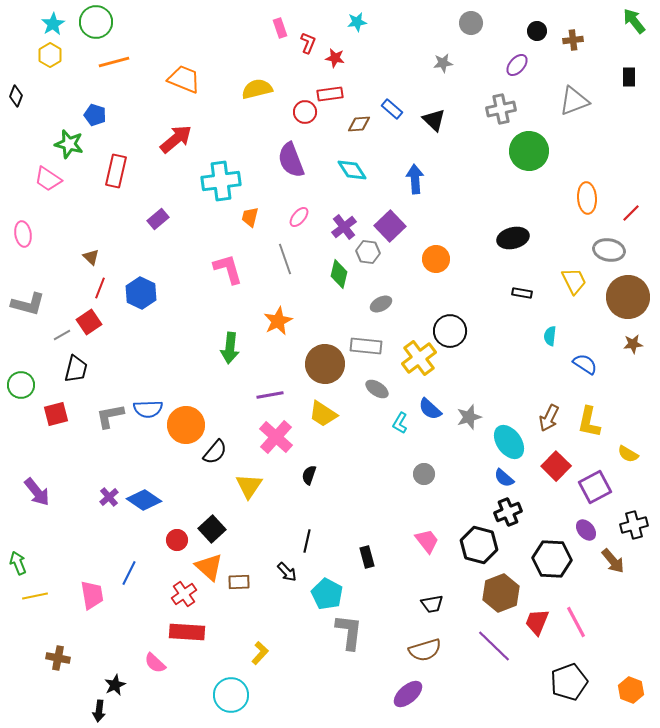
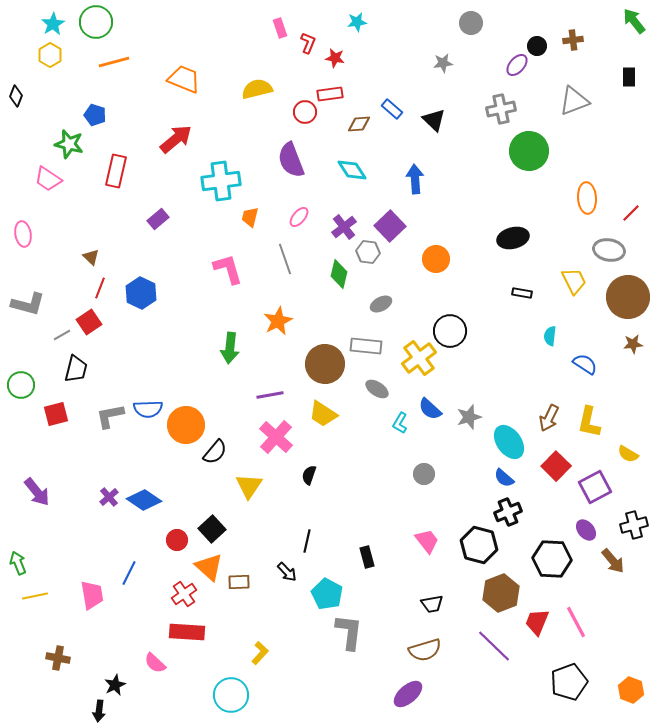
black circle at (537, 31): moved 15 px down
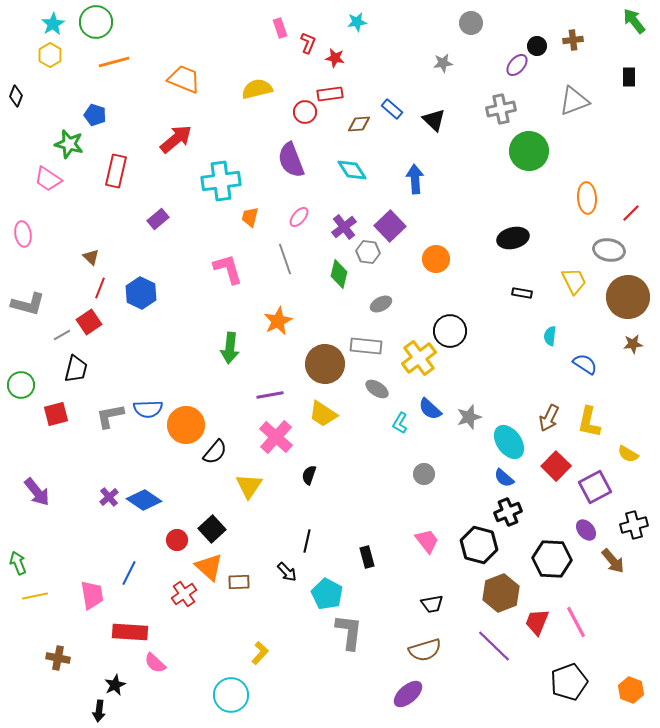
red rectangle at (187, 632): moved 57 px left
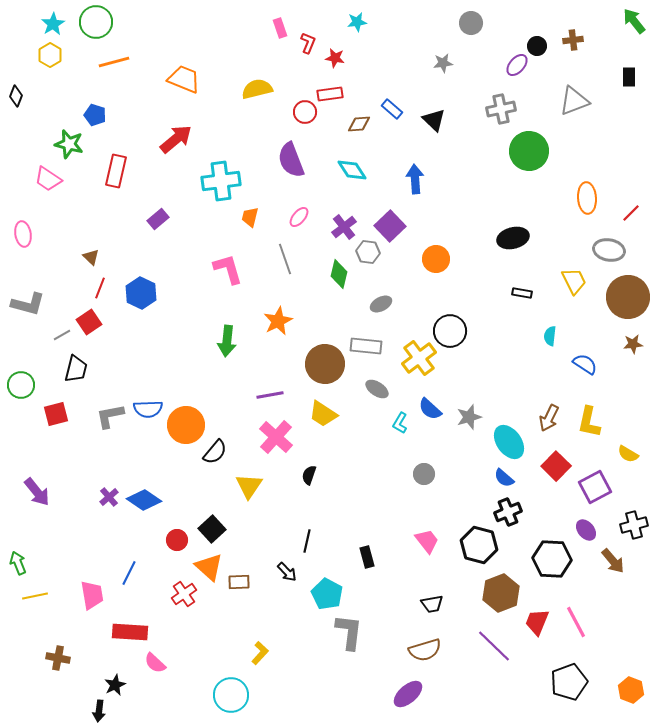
green arrow at (230, 348): moved 3 px left, 7 px up
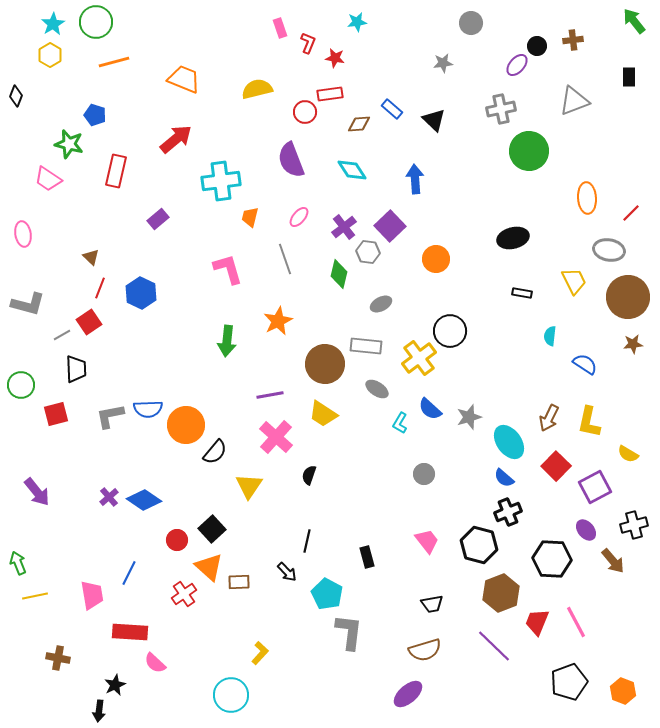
black trapezoid at (76, 369): rotated 16 degrees counterclockwise
orange hexagon at (631, 690): moved 8 px left, 1 px down
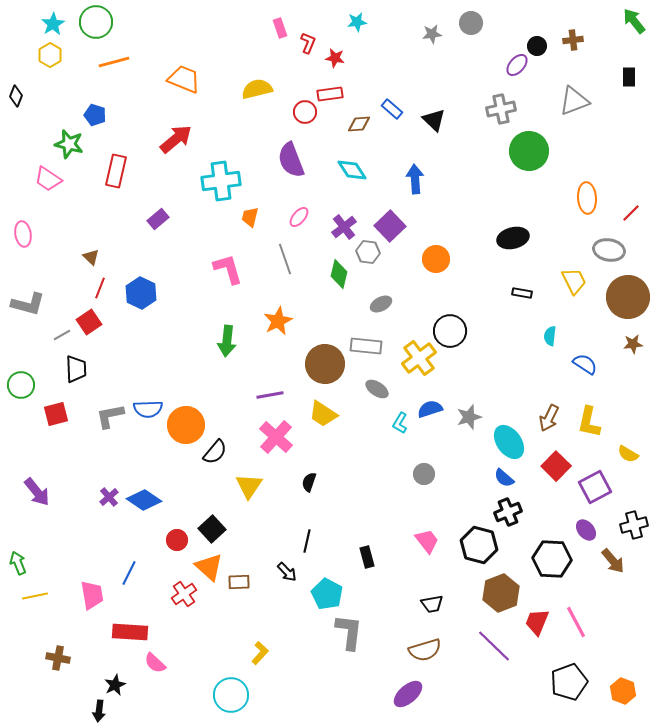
gray star at (443, 63): moved 11 px left, 29 px up
blue semicircle at (430, 409): rotated 120 degrees clockwise
black semicircle at (309, 475): moved 7 px down
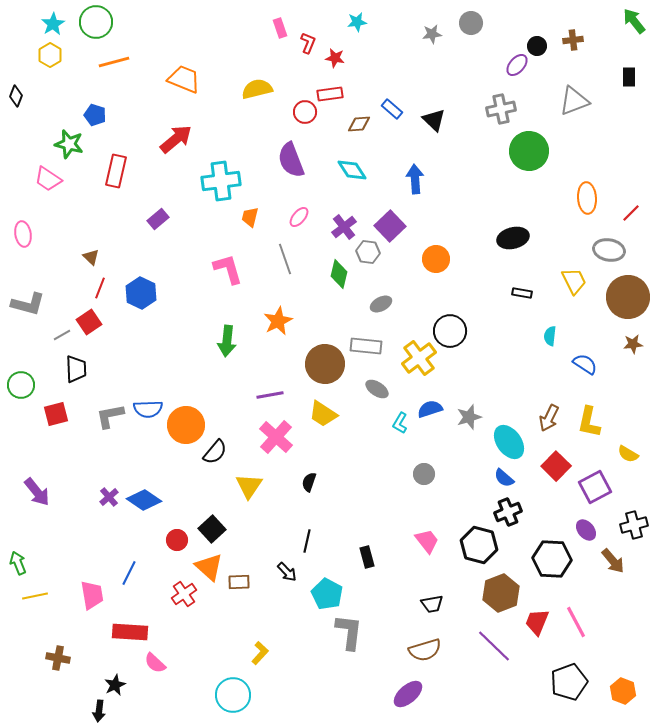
cyan circle at (231, 695): moved 2 px right
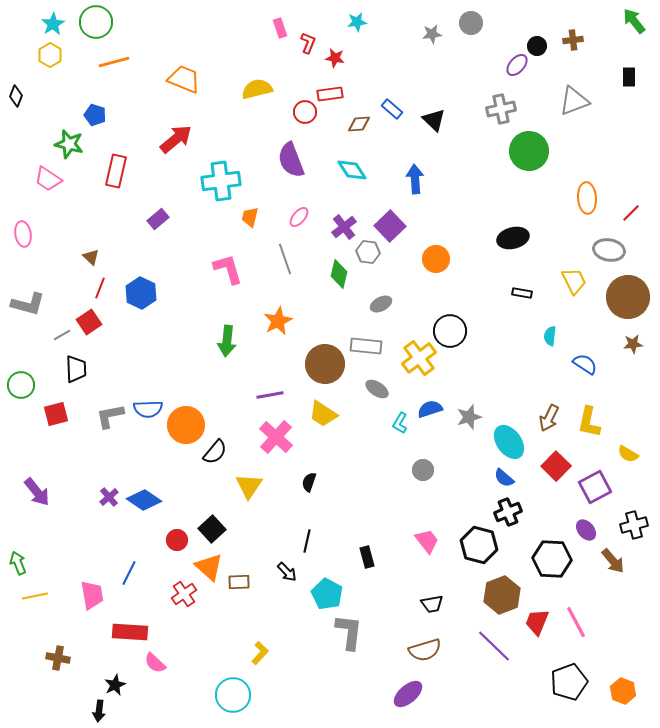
gray circle at (424, 474): moved 1 px left, 4 px up
brown hexagon at (501, 593): moved 1 px right, 2 px down
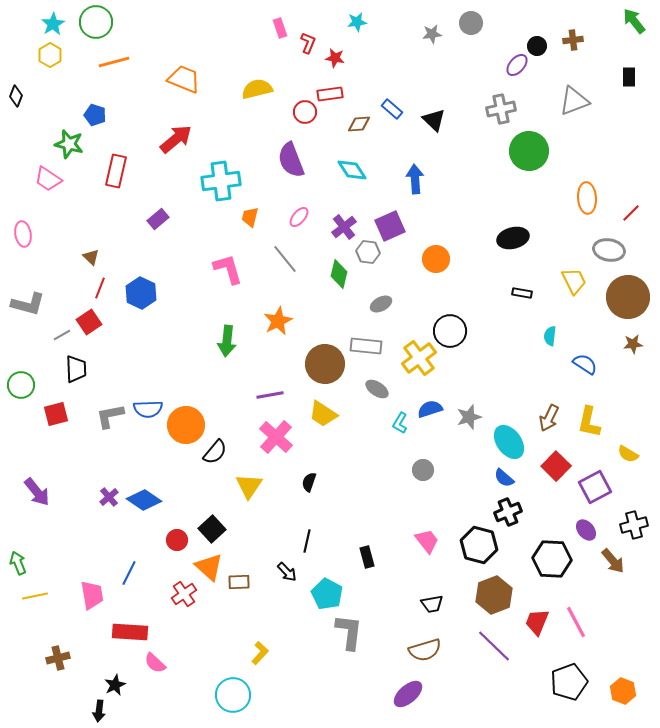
purple square at (390, 226): rotated 20 degrees clockwise
gray line at (285, 259): rotated 20 degrees counterclockwise
brown hexagon at (502, 595): moved 8 px left
brown cross at (58, 658): rotated 25 degrees counterclockwise
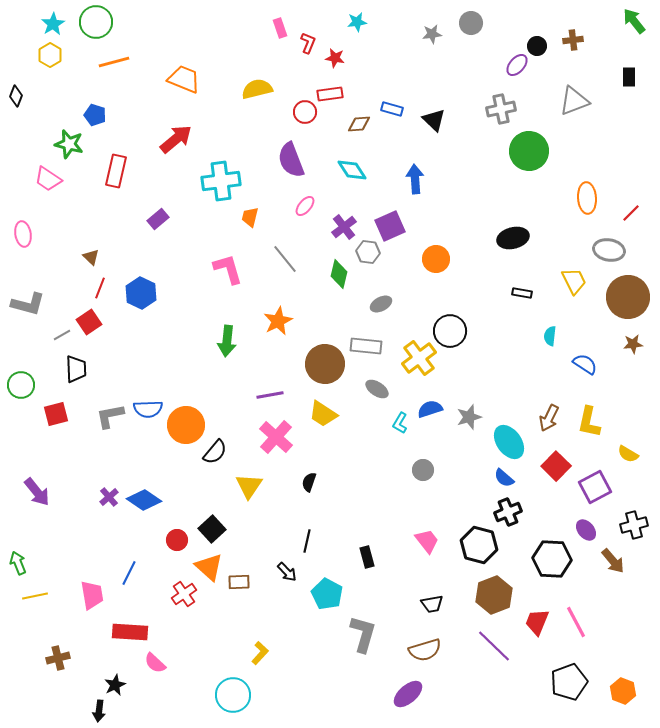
blue rectangle at (392, 109): rotated 25 degrees counterclockwise
pink ellipse at (299, 217): moved 6 px right, 11 px up
gray L-shape at (349, 632): moved 14 px right, 2 px down; rotated 9 degrees clockwise
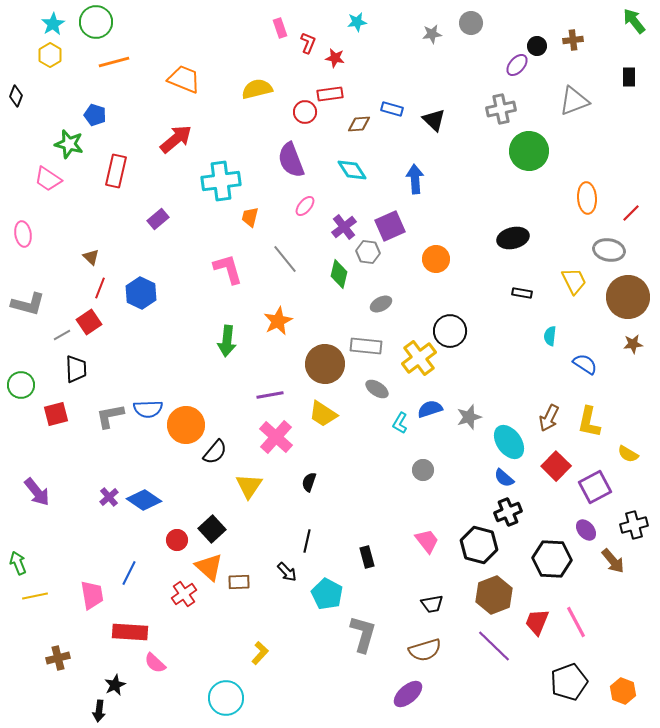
cyan circle at (233, 695): moved 7 px left, 3 px down
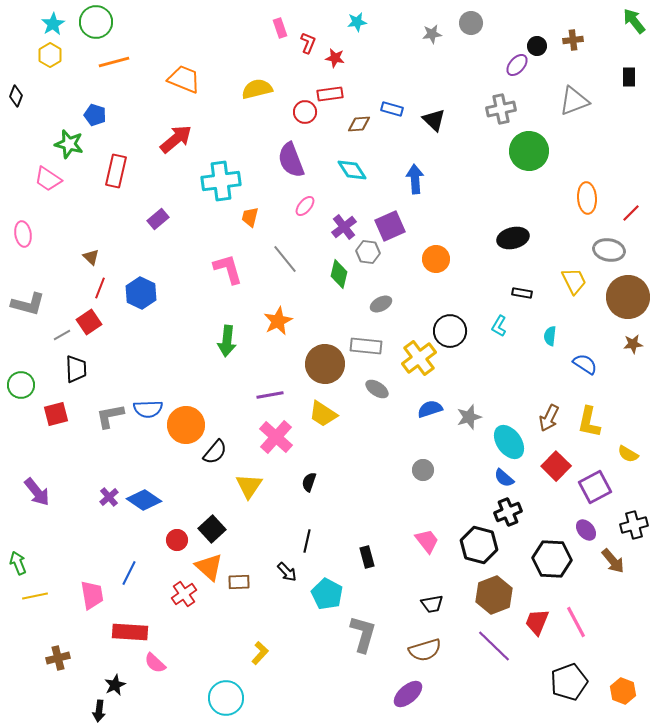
cyan L-shape at (400, 423): moved 99 px right, 97 px up
